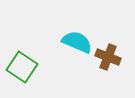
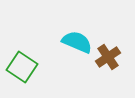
brown cross: rotated 35 degrees clockwise
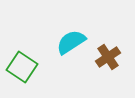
cyan semicircle: moved 6 px left; rotated 56 degrees counterclockwise
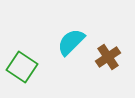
cyan semicircle: rotated 12 degrees counterclockwise
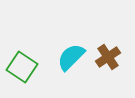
cyan semicircle: moved 15 px down
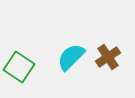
green square: moved 3 px left
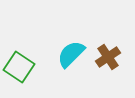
cyan semicircle: moved 3 px up
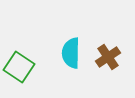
cyan semicircle: moved 1 px up; rotated 44 degrees counterclockwise
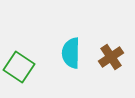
brown cross: moved 3 px right
